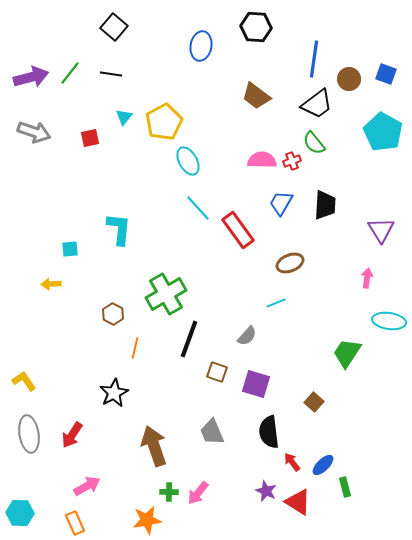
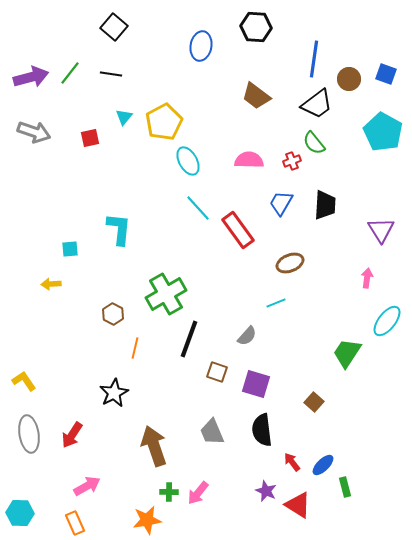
pink semicircle at (262, 160): moved 13 px left
cyan ellipse at (389, 321): moved 2 px left; rotated 60 degrees counterclockwise
black semicircle at (269, 432): moved 7 px left, 2 px up
red triangle at (298, 502): moved 3 px down
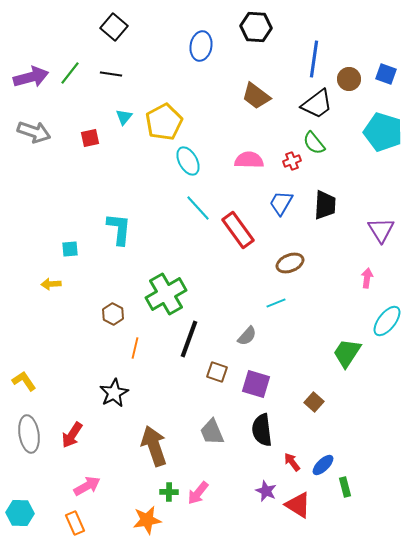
cyan pentagon at (383, 132): rotated 12 degrees counterclockwise
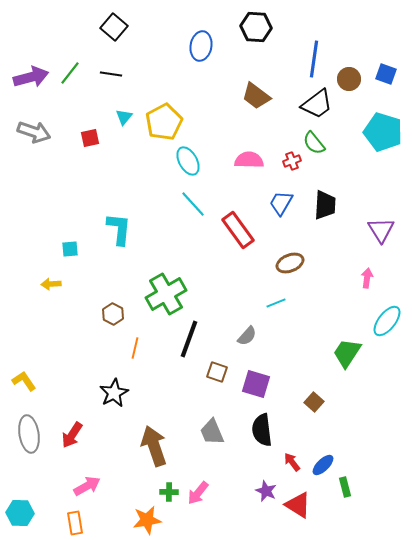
cyan line at (198, 208): moved 5 px left, 4 px up
orange rectangle at (75, 523): rotated 15 degrees clockwise
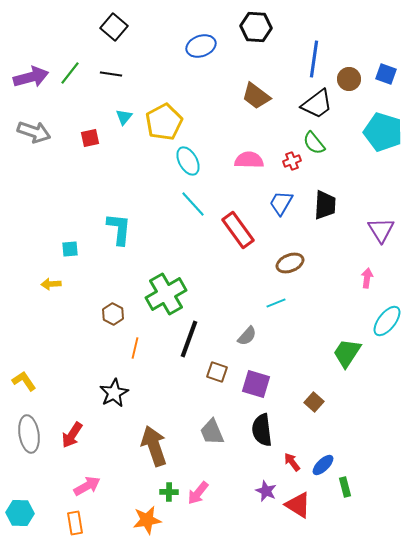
blue ellipse at (201, 46): rotated 60 degrees clockwise
